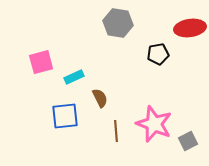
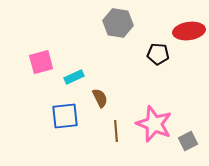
red ellipse: moved 1 px left, 3 px down
black pentagon: rotated 15 degrees clockwise
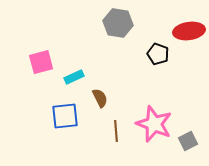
black pentagon: rotated 15 degrees clockwise
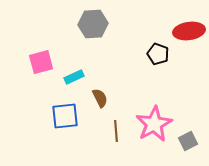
gray hexagon: moved 25 px left, 1 px down; rotated 12 degrees counterclockwise
pink star: rotated 21 degrees clockwise
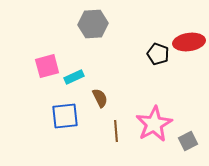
red ellipse: moved 11 px down
pink square: moved 6 px right, 4 px down
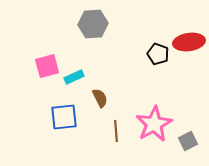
blue square: moved 1 px left, 1 px down
